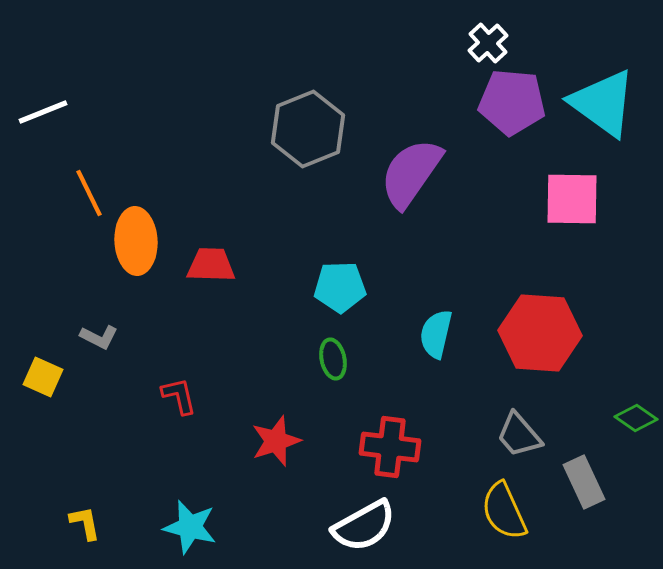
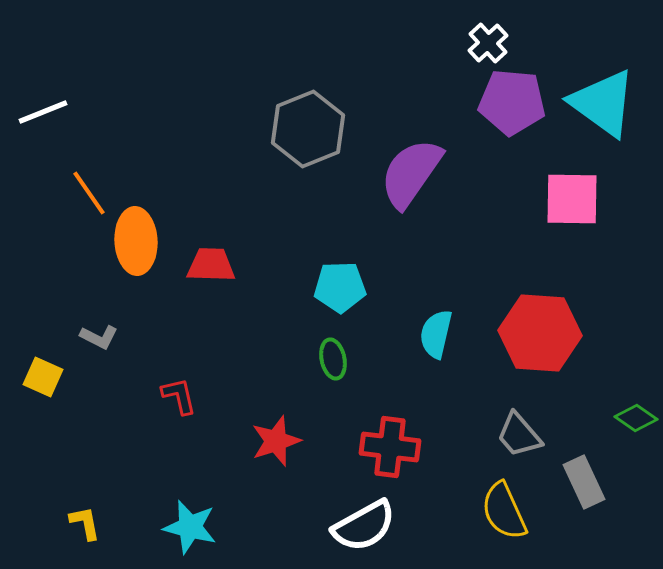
orange line: rotated 9 degrees counterclockwise
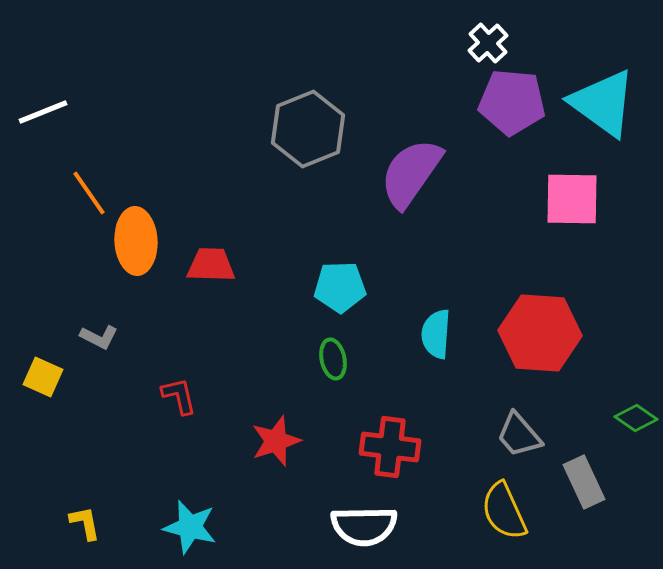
cyan semicircle: rotated 9 degrees counterclockwise
white semicircle: rotated 28 degrees clockwise
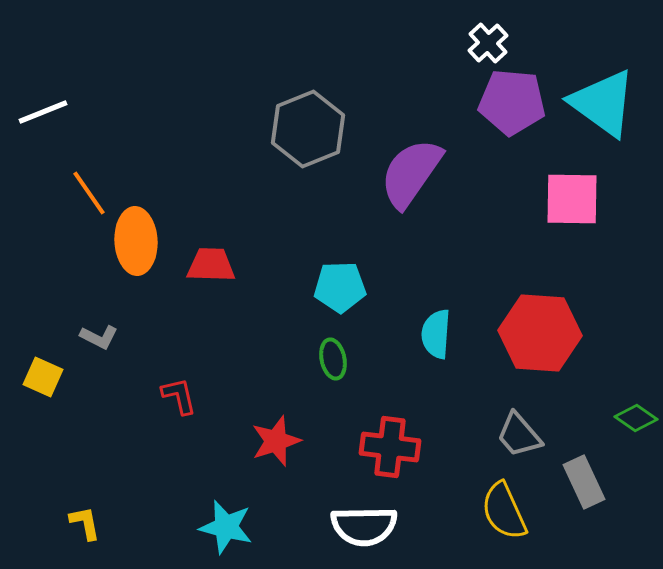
cyan star: moved 36 px right
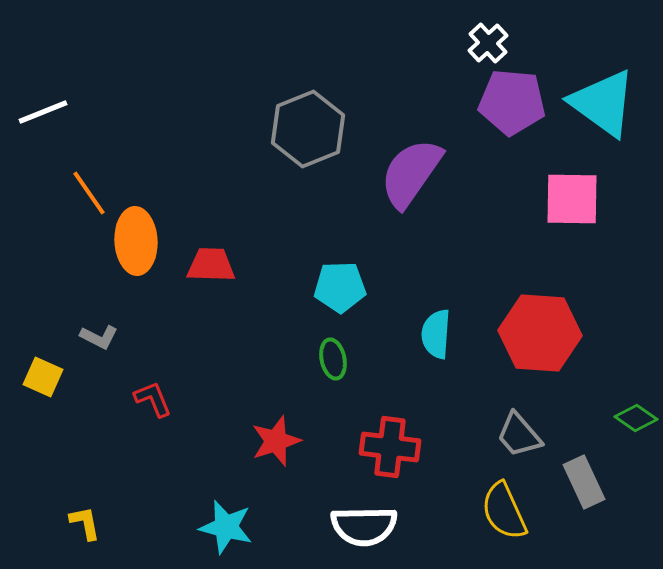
red L-shape: moved 26 px left, 3 px down; rotated 9 degrees counterclockwise
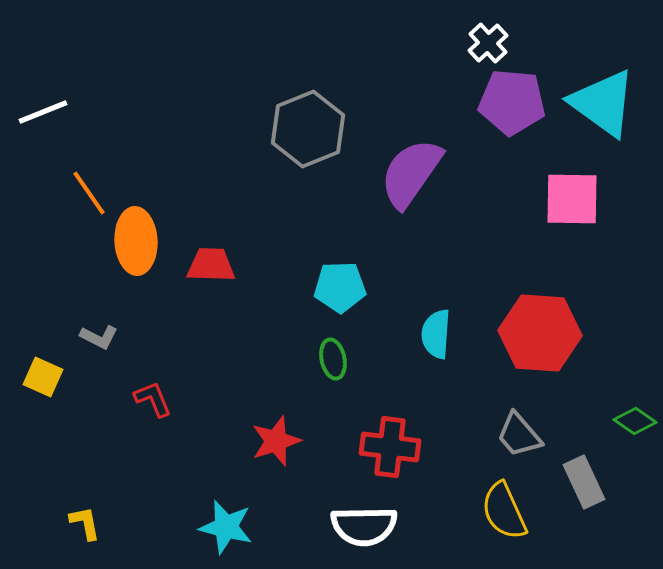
green diamond: moved 1 px left, 3 px down
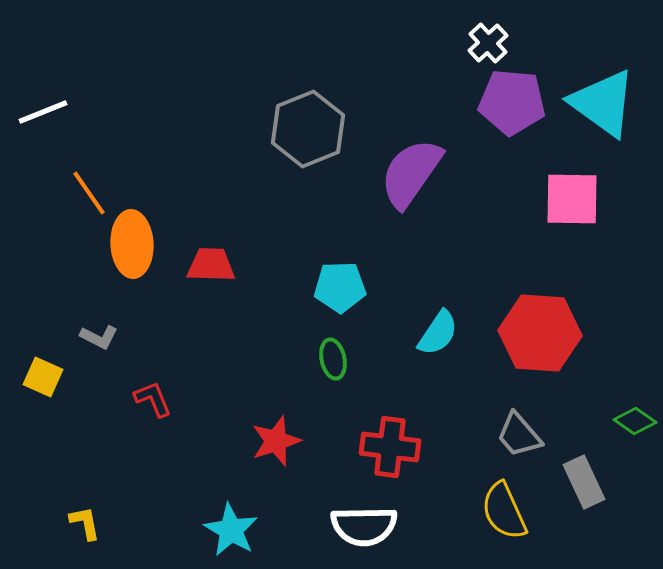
orange ellipse: moved 4 px left, 3 px down
cyan semicircle: moved 2 px right, 1 px up; rotated 150 degrees counterclockwise
cyan star: moved 5 px right, 3 px down; rotated 16 degrees clockwise
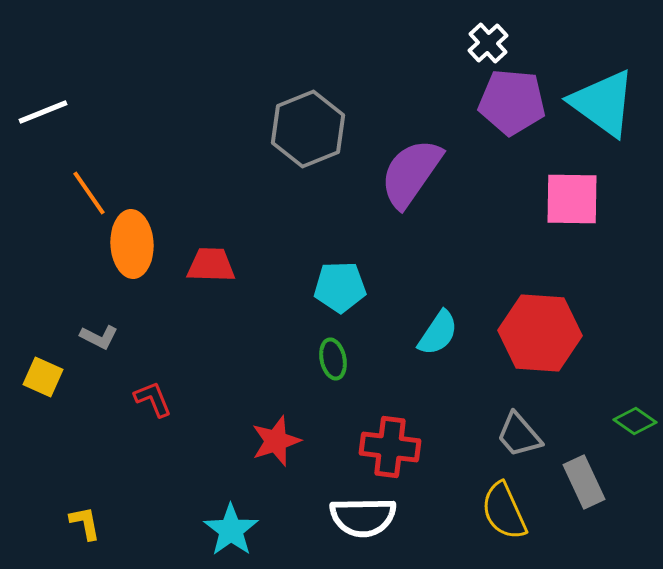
white semicircle: moved 1 px left, 9 px up
cyan star: rotated 6 degrees clockwise
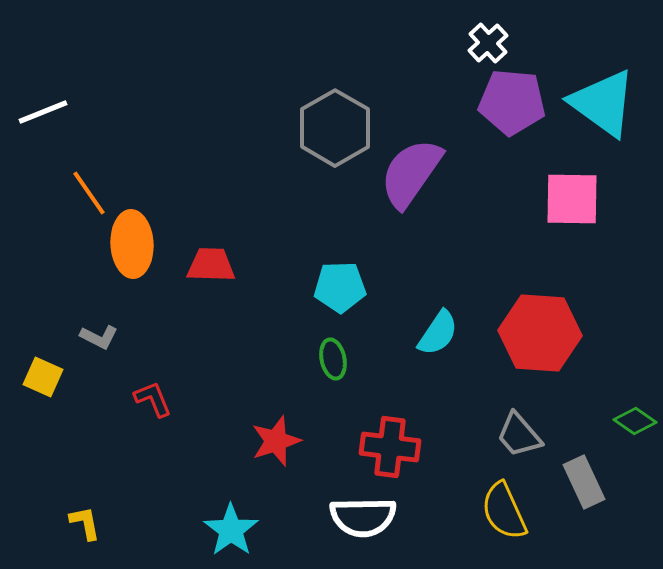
gray hexagon: moved 27 px right, 1 px up; rotated 8 degrees counterclockwise
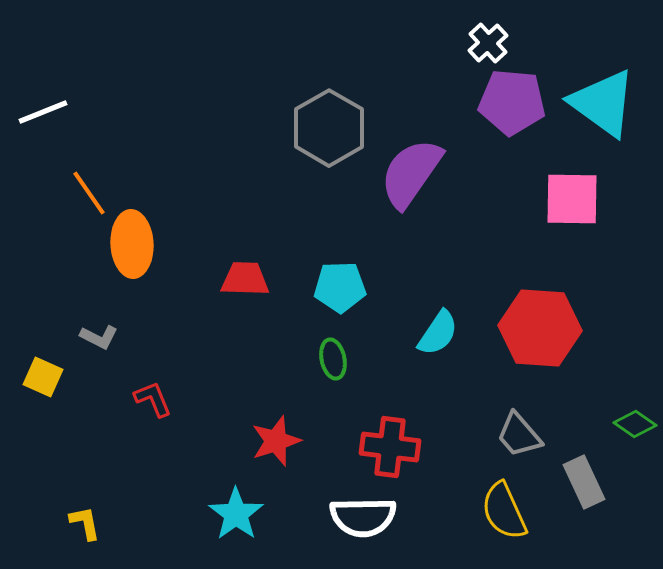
gray hexagon: moved 6 px left
red trapezoid: moved 34 px right, 14 px down
red hexagon: moved 5 px up
green diamond: moved 3 px down
cyan star: moved 5 px right, 16 px up
